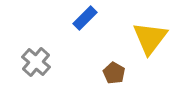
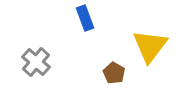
blue rectangle: rotated 65 degrees counterclockwise
yellow triangle: moved 8 px down
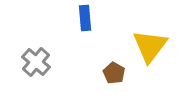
blue rectangle: rotated 15 degrees clockwise
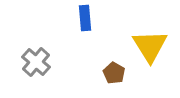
yellow triangle: rotated 9 degrees counterclockwise
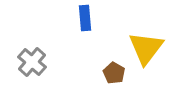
yellow triangle: moved 4 px left, 2 px down; rotated 9 degrees clockwise
gray cross: moved 4 px left
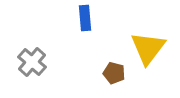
yellow triangle: moved 2 px right
brown pentagon: rotated 15 degrees counterclockwise
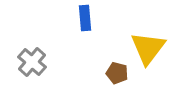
brown pentagon: moved 3 px right
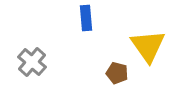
blue rectangle: moved 1 px right
yellow triangle: moved 2 px up; rotated 12 degrees counterclockwise
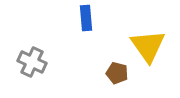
gray cross: rotated 16 degrees counterclockwise
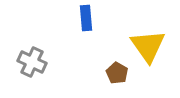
brown pentagon: rotated 15 degrees clockwise
